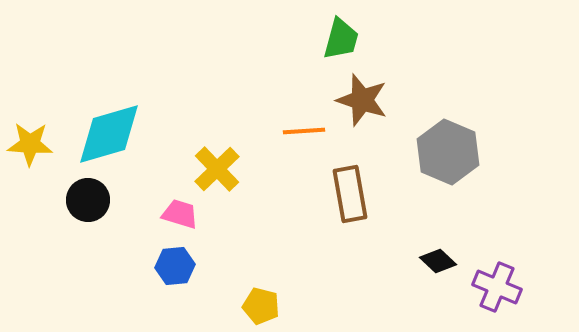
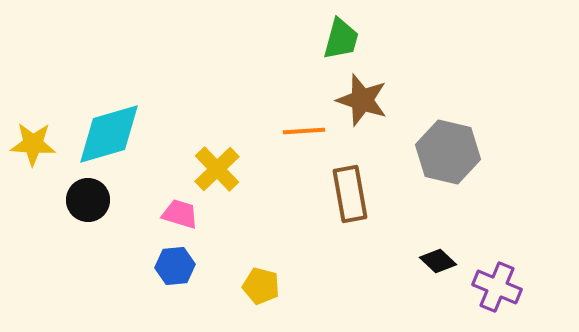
yellow star: moved 3 px right
gray hexagon: rotated 10 degrees counterclockwise
yellow pentagon: moved 20 px up
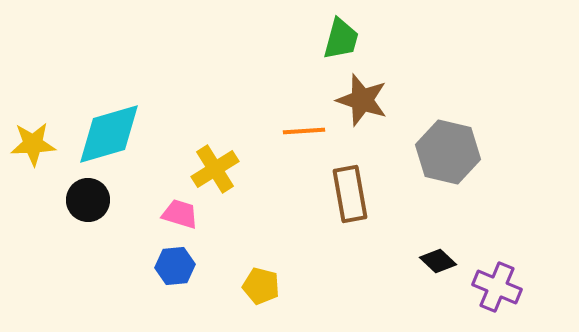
yellow star: rotated 6 degrees counterclockwise
yellow cross: moved 2 px left; rotated 12 degrees clockwise
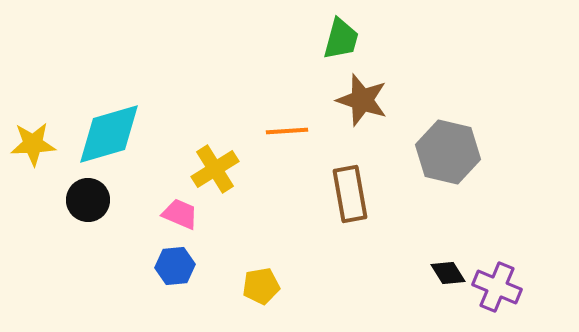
orange line: moved 17 px left
pink trapezoid: rotated 6 degrees clockwise
black diamond: moved 10 px right, 12 px down; rotated 15 degrees clockwise
yellow pentagon: rotated 24 degrees counterclockwise
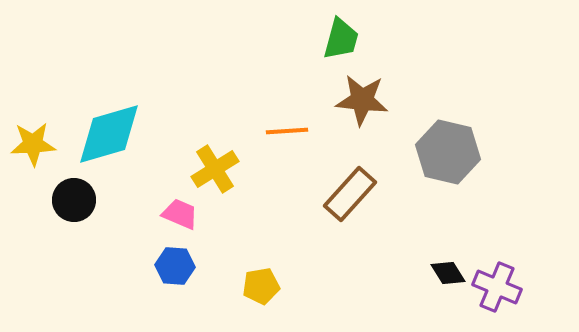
brown star: rotated 12 degrees counterclockwise
brown rectangle: rotated 52 degrees clockwise
black circle: moved 14 px left
blue hexagon: rotated 9 degrees clockwise
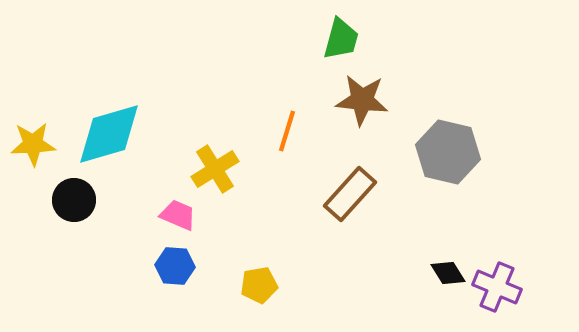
orange line: rotated 69 degrees counterclockwise
pink trapezoid: moved 2 px left, 1 px down
yellow pentagon: moved 2 px left, 1 px up
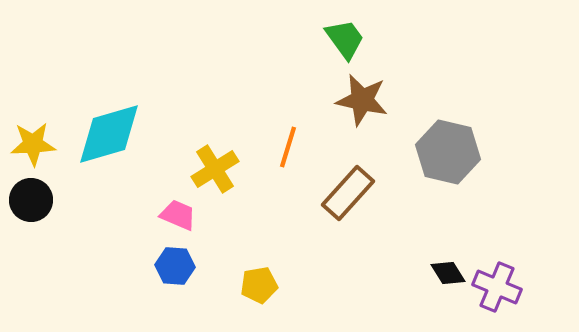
green trapezoid: moved 4 px right; rotated 51 degrees counterclockwise
brown star: rotated 6 degrees clockwise
orange line: moved 1 px right, 16 px down
brown rectangle: moved 2 px left, 1 px up
black circle: moved 43 px left
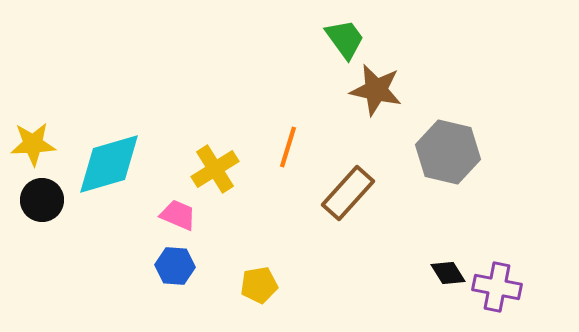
brown star: moved 14 px right, 10 px up
cyan diamond: moved 30 px down
black circle: moved 11 px right
purple cross: rotated 12 degrees counterclockwise
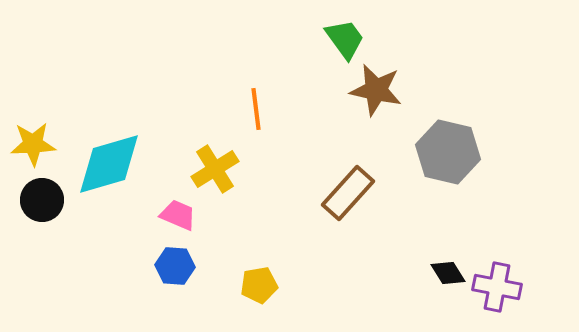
orange line: moved 32 px left, 38 px up; rotated 24 degrees counterclockwise
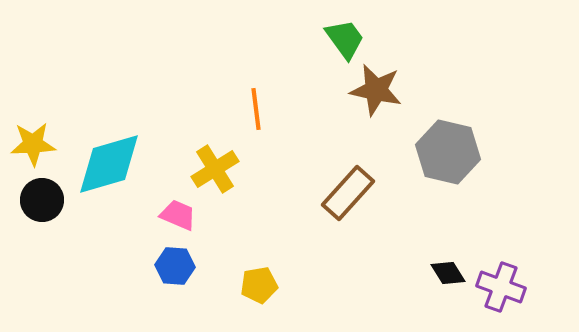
purple cross: moved 4 px right; rotated 9 degrees clockwise
